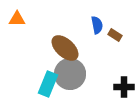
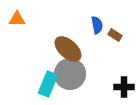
brown ellipse: moved 3 px right, 1 px down
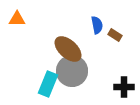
gray circle: moved 2 px right, 3 px up
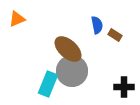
orange triangle: rotated 24 degrees counterclockwise
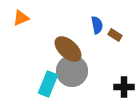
orange triangle: moved 4 px right, 1 px up
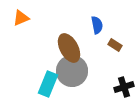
brown rectangle: moved 10 px down
brown ellipse: moved 1 px right, 1 px up; rotated 20 degrees clockwise
black cross: rotated 18 degrees counterclockwise
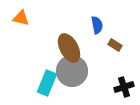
orange triangle: rotated 36 degrees clockwise
cyan rectangle: moved 1 px left, 1 px up
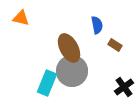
black cross: rotated 18 degrees counterclockwise
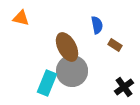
brown ellipse: moved 2 px left, 1 px up
